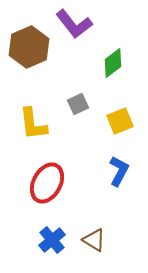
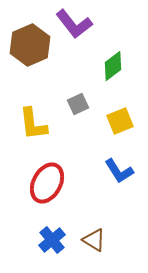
brown hexagon: moved 1 px right, 2 px up
green diamond: moved 3 px down
blue L-shape: rotated 120 degrees clockwise
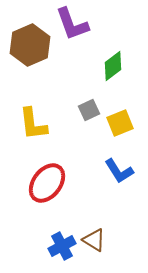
purple L-shape: moved 2 px left; rotated 18 degrees clockwise
gray square: moved 11 px right, 6 px down
yellow square: moved 2 px down
red ellipse: rotated 9 degrees clockwise
blue cross: moved 10 px right, 6 px down; rotated 12 degrees clockwise
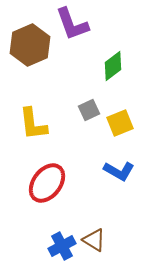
blue L-shape: rotated 28 degrees counterclockwise
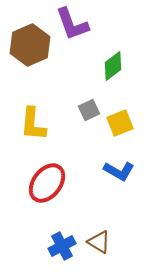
yellow L-shape: rotated 12 degrees clockwise
brown triangle: moved 5 px right, 2 px down
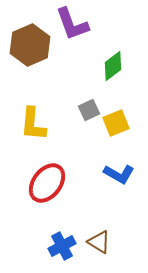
yellow square: moved 4 px left
blue L-shape: moved 3 px down
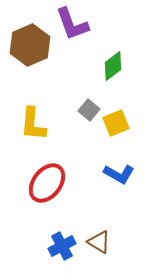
gray square: rotated 25 degrees counterclockwise
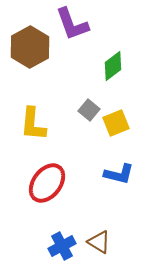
brown hexagon: moved 2 px down; rotated 6 degrees counterclockwise
blue L-shape: rotated 16 degrees counterclockwise
